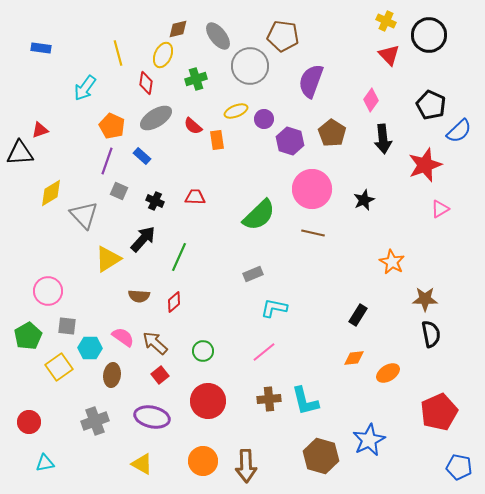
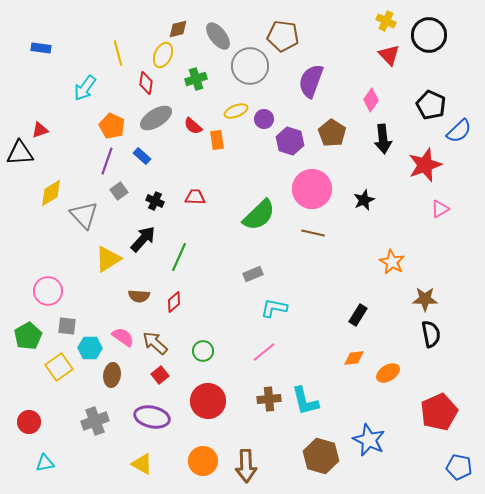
gray square at (119, 191): rotated 30 degrees clockwise
blue star at (369, 440): rotated 20 degrees counterclockwise
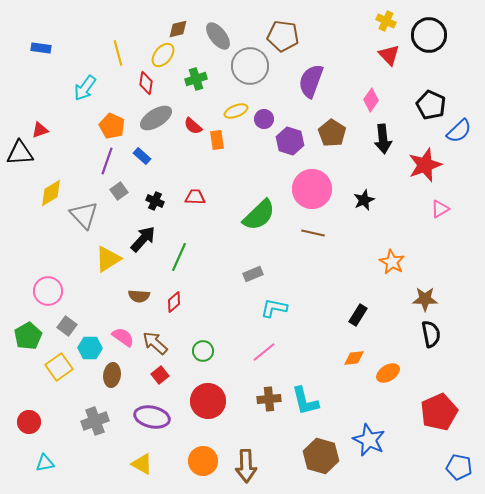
yellow ellipse at (163, 55): rotated 15 degrees clockwise
gray square at (67, 326): rotated 30 degrees clockwise
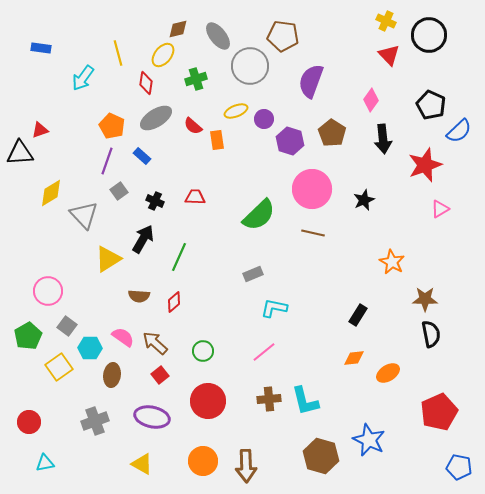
cyan arrow at (85, 88): moved 2 px left, 10 px up
black arrow at (143, 239): rotated 12 degrees counterclockwise
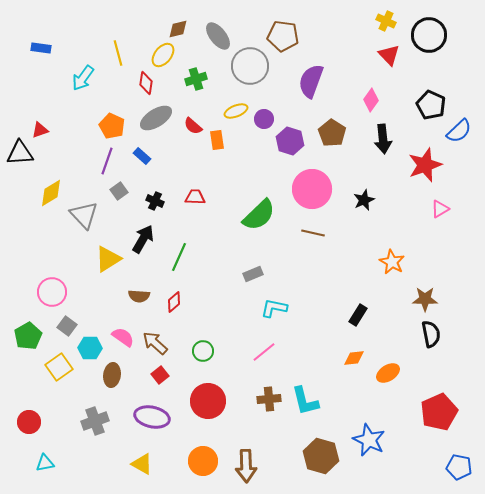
pink circle at (48, 291): moved 4 px right, 1 px down
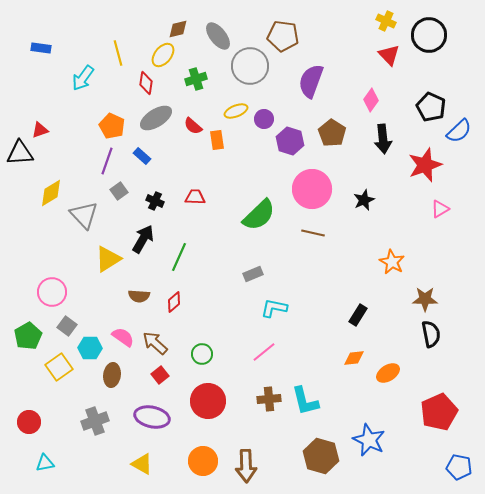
black pentagon at (431, 105): moved 2 px down
green circle at (203, 351): moved 1 px left, 3 px down
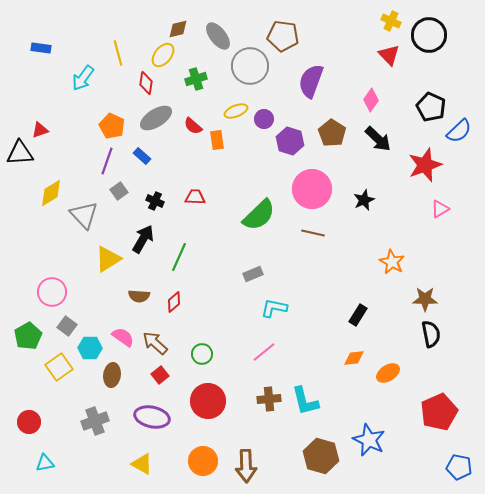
yellow cross at (386, 21): moved 5 px right
black arrow at (383, 139): moved 5 px left; rotated 40 degrees counterclockwise
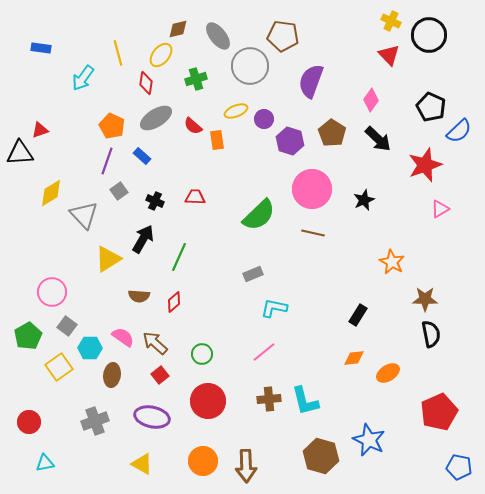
yellow ellipse at (163, 55): moved 2 px left
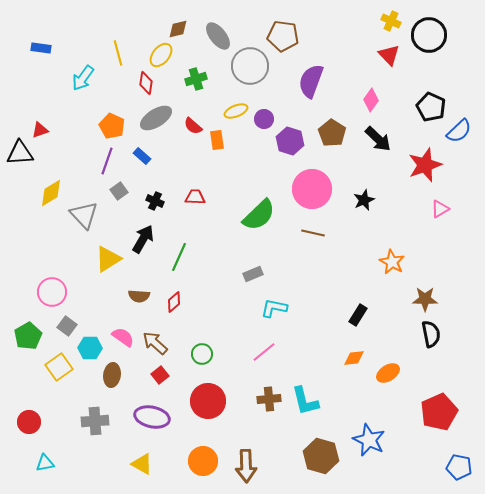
gray cross at (95, 421): rotated 16 degrees clockwise
